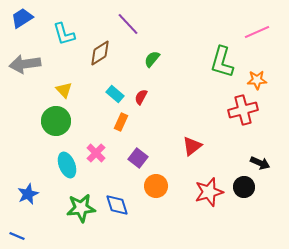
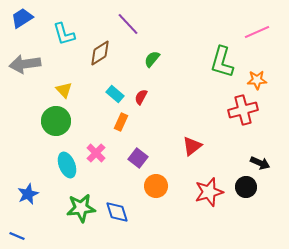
black circle: moved 2 px right
blue diamond: moved 7 px down
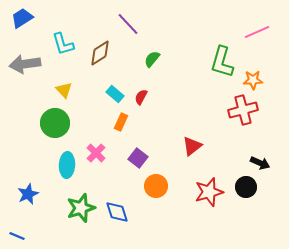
cyan L-shape: moved 1 px left, 10 px down
orange star: moved 4 px left
green circle: moved 1 px left, 2 px down
cyan ellipse: rotated 25 degrees clockwise
green star: rotated 12 degrees counterclockwise
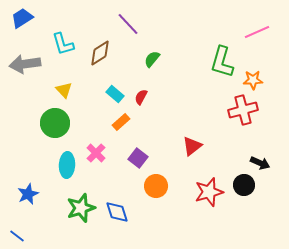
orange rectangle: rotated 24 degrees clockwise
black circle: moved 2 px left, 2 px up
blue line: rotated 14 degrees clockwise
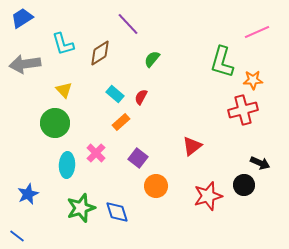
red star: moved 1 px left, 4 px down
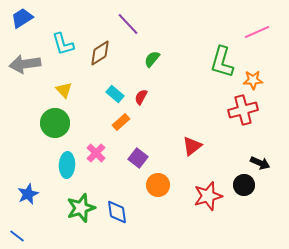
orange circle: moved 2 px right, 1 px up
blue diamond: rotated 10 degrees clockwise
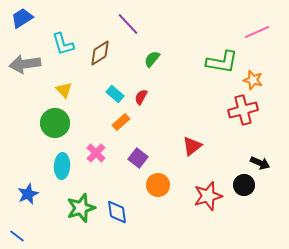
green L-shape: rotated 96 degrees counterclockwise
orange star: rotated 18 degrees clockwise
cyan ellipse: moved 5 px left, 1 px down
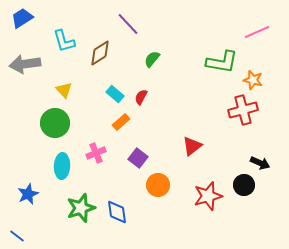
cyan L-shape: moved 1 px right, 3 px up
pink cross: rotated 24 degrees clockwise
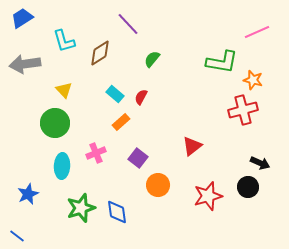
black circle: moved 4 px right, 2 px down
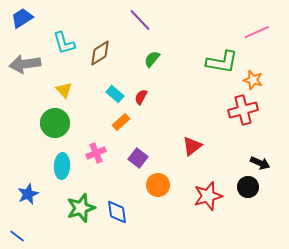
purple line: moved 12 px right, 4 px up
cyan L-shape: moved 2 px down
